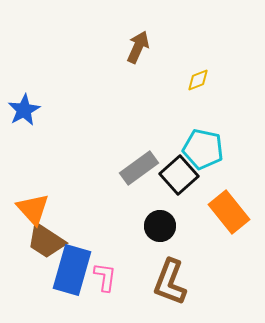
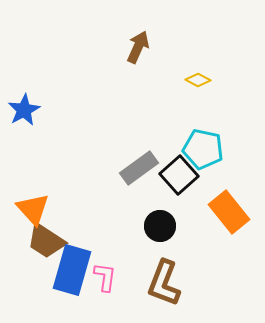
yellow diamond: rotated 50 degrees clockwise
brown L-shape: moved 6 px left, 1 px down
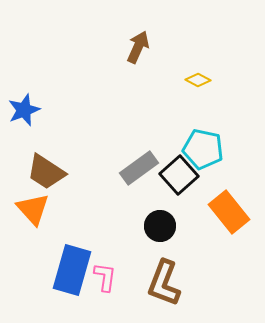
blue star: rotated 8 degrees clockwise
brown trapezoid: moved 69 px up
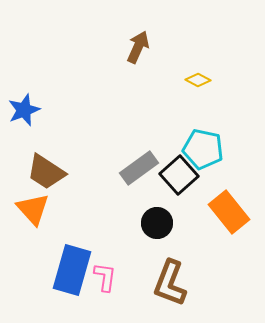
black circle: moved 3 px left, 3 px up
brown L-shape: moved 6 px right
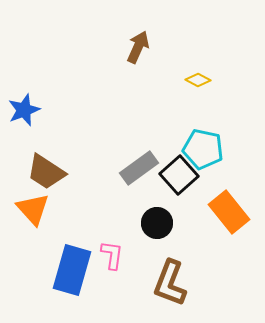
pink L-shape: moved 7 px right, 22 px up
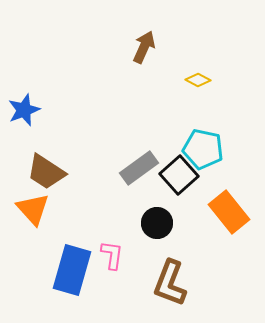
brown arrow: moved 6 px right
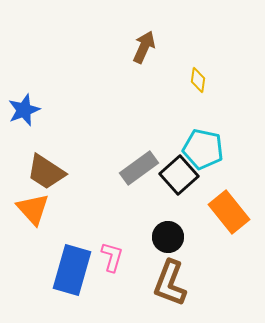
yellow diamond: rotated 70 degrees clockwise
black circle: moved 11 px right, 14 px down
pink L-shape: moved 2 px down; rotated 8 degrees clockwise
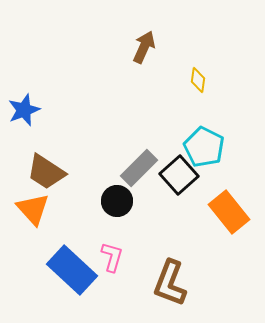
cyan pentagon: moved 1 px right, 2 px up; rotated 15 degrees clockwise
gray rectangle: rotated 9 degrees counterclockwise
black circle: moved 51 px left, 36 px up
blue rectangle: rotated 63 degrees counterclockwise
